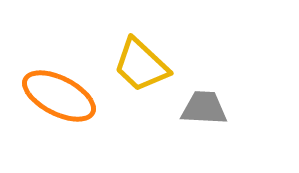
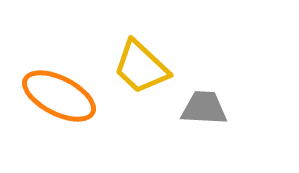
yellow trapezoid: moved 2 px down
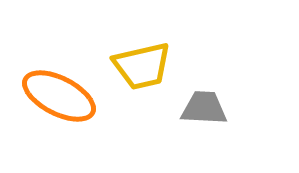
yellow trapezoid: moved 1 px right, 1 px up; rotated 56 degrees counterclockwise
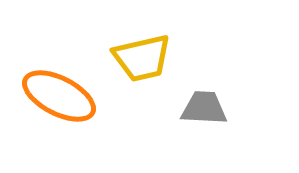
yellow trapezoid: moved 8 px up
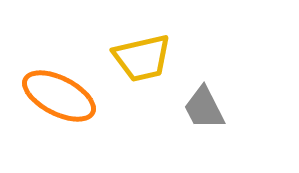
gray trapezoid: rotated 120 degrees counterclockwise
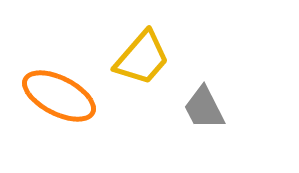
yellow trapezoid: rotated 36 degrees counterclockwise
